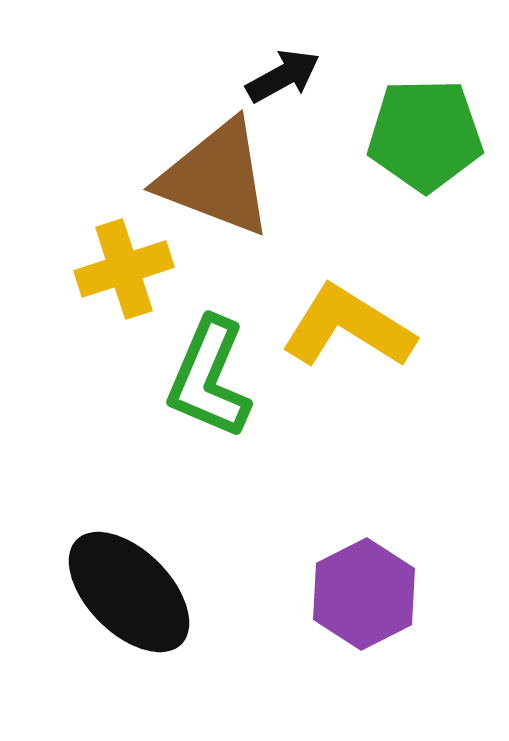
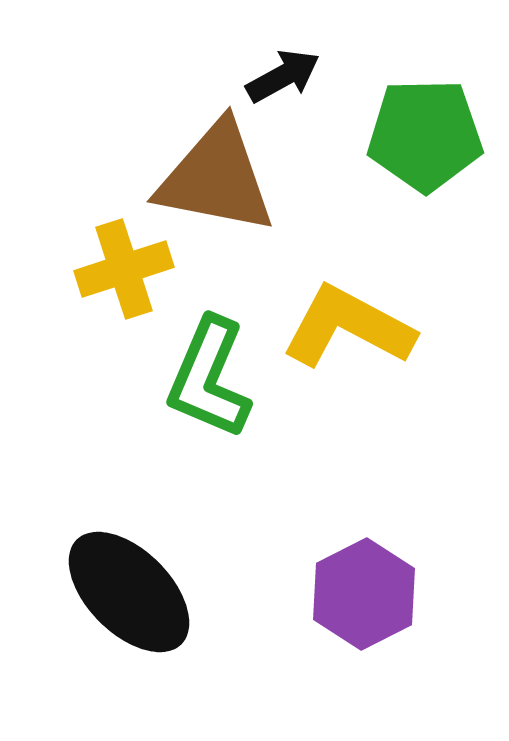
brown triangle: rotated 10 degrees counterclockwise
yellow L-shape: rotated 4 degrees counterclockwise
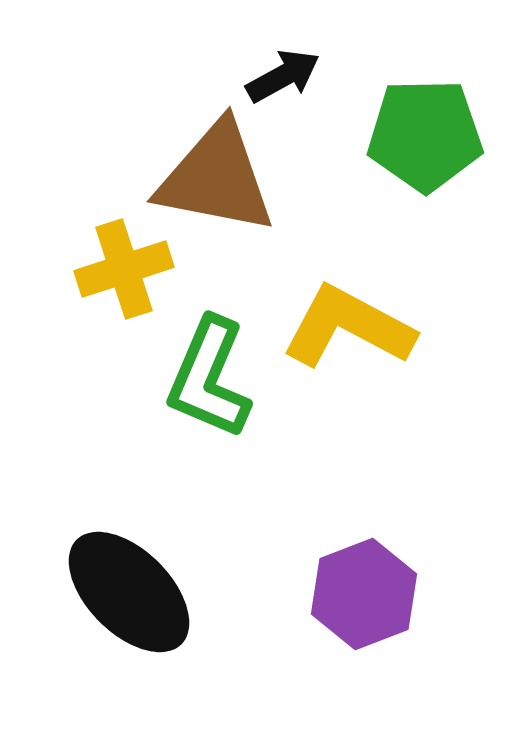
purple hexagon: rotated 6 degrees clockwise
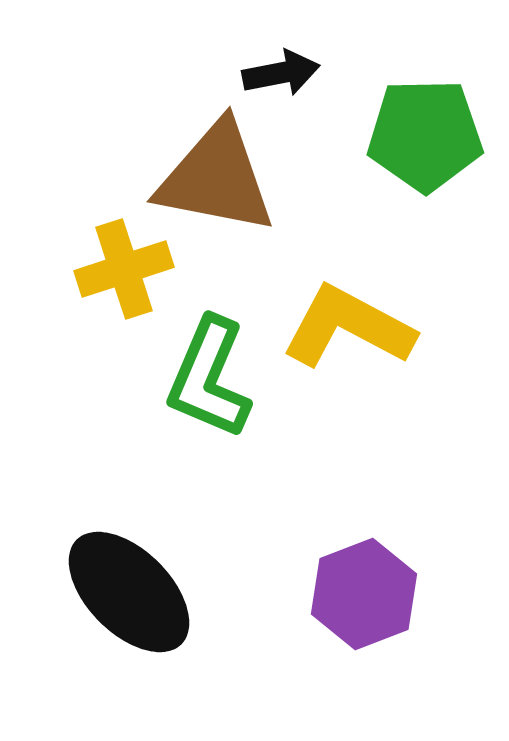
black arrow: moved 2 px left, 3 px up; rotated 18 degrees clockwise
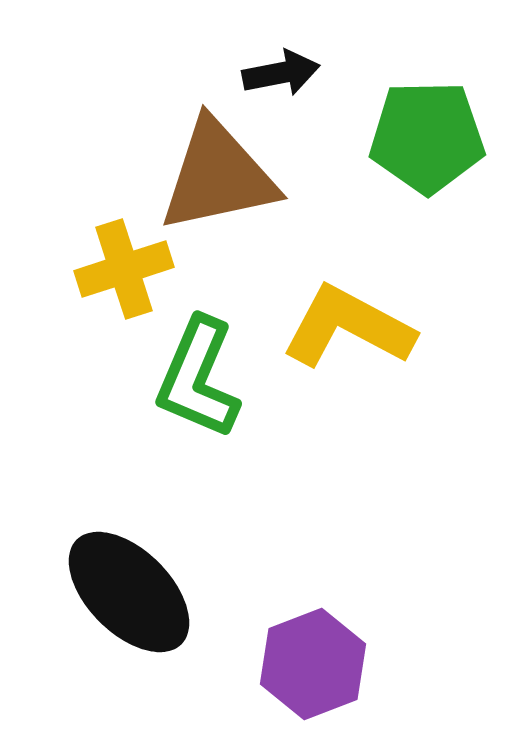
green pentagon: moved 2 px right, 2 px down
brown triangle: moved 2 px right, 2 px up; rotated 23 degrees counterclockwise
green L-shape: moved 11 px left
purple hexagon: moved 51 px left, 70 px down
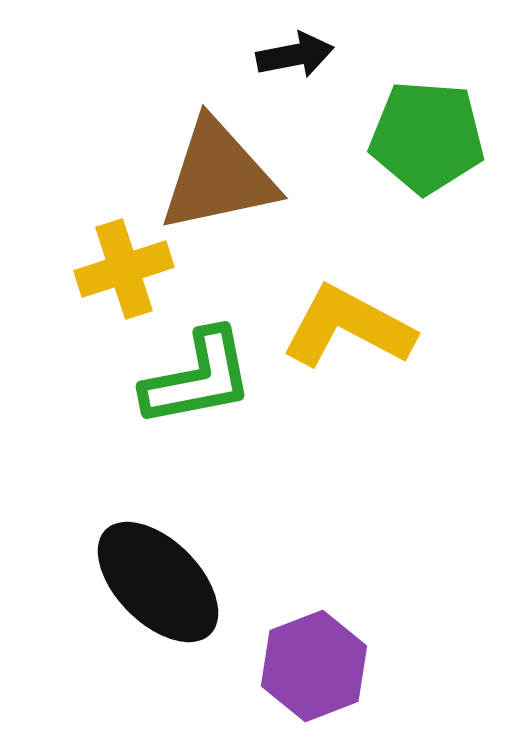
black arrow: moved 14 px right, 18 px up
green pentagon: rotated 5 degrees clockwise
green L-shape: rotated 124 degrees counterclockwise
black ellipse: moved 29 px right, 10 px up
purple hexagon: moved 1 px right, 2 px down
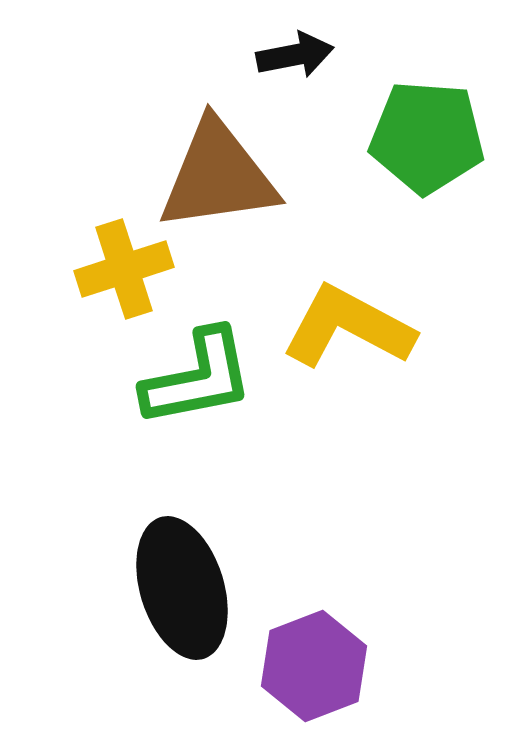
brown triangle: rotated 4 degrees clockwise
black ellipse: moved 24 px right, 6 px down; rotated 28 degrees clockwise
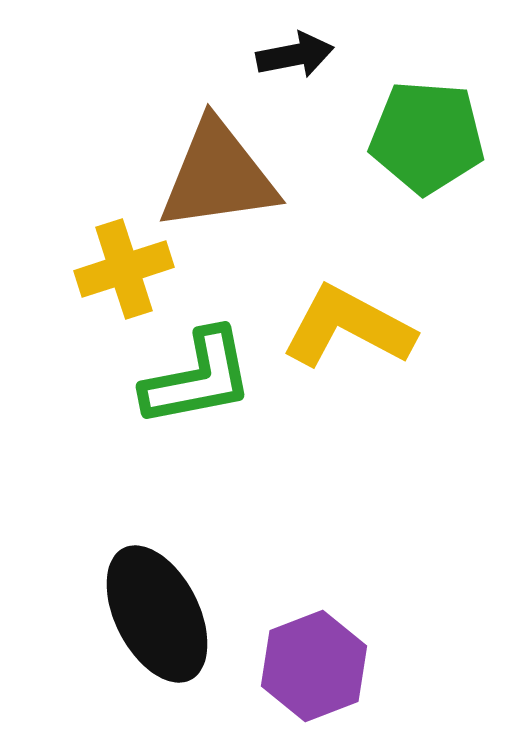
black ellipse: moved 25 px left, 26 px down; rotated 10 degrees counterclockwise
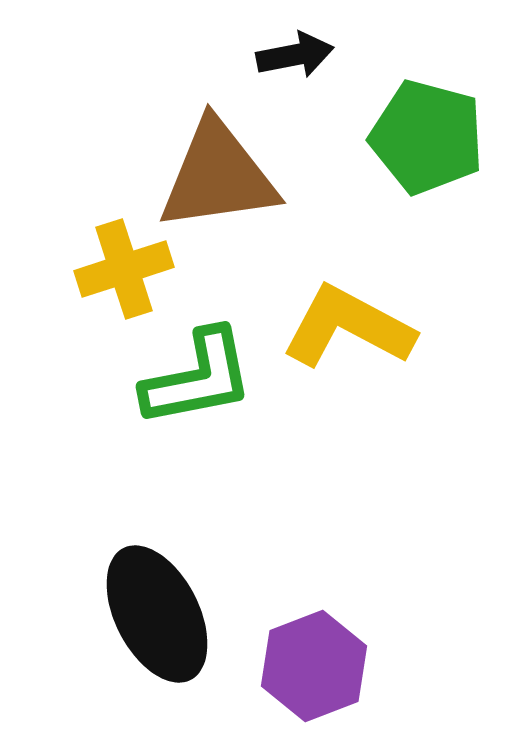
green pentagon: rotated 11 degrees clockwise
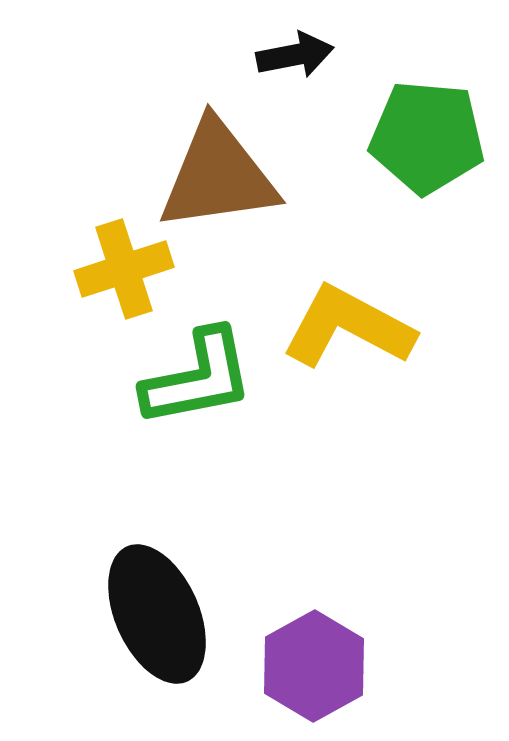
green pentagon: rotated 10 degrees counterclockwise
black ellipse: rotated 3 degrees clockwise
purple hexagon: rotated 8 degrees counterclockwise
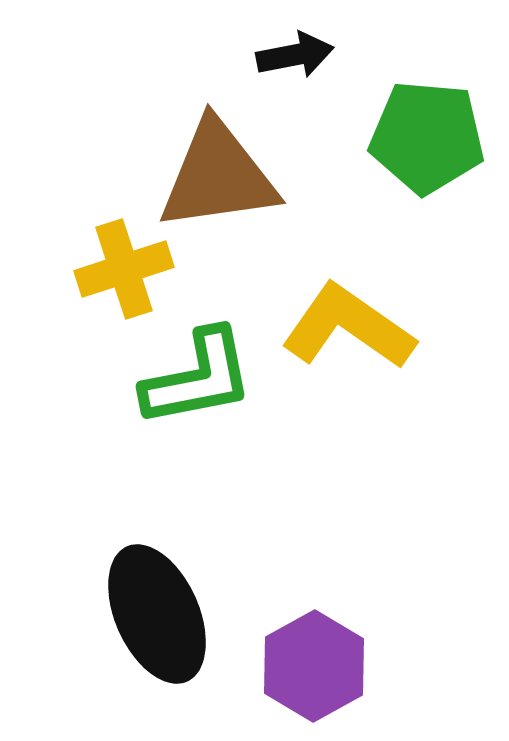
yellow L-shape: rotated 7 degrees clockwise
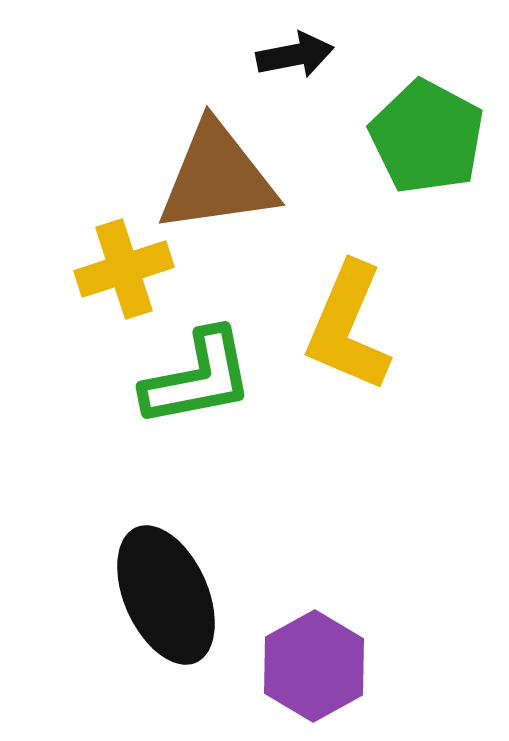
green pentagon: rotated 23 degrees clockwise
brown triangle: moved 1 px left, 2 px down
yellow L-shape: rotated 102 degrees counterclockwise
black ellipse: moved 9 px right, 19 px up
